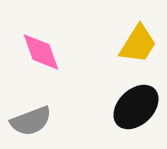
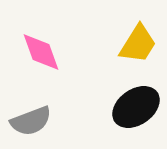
black ellipse: rotated 9 degrees clockwise
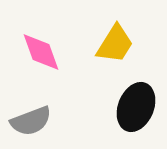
yellow trapezoid: moved 23 px left
black ellipse: rotated 33 degrees counterclockwise
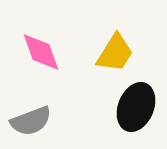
yellow trapezoid: moved 9 px down
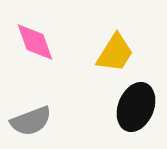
pink diamond: moved 6 px left, 10 px up
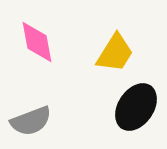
pink diamond: moved 2 px right; rotated 9 degrees clockwise
black ellipse: rotated 12 degrees clockwise
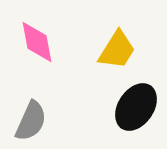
yellow trapezoid: moved 2 px right, 3 px up
gray semicircle: rotated 45 degrees counterclockwise
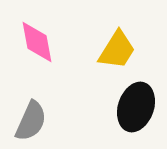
black ellipse: rotated 15 degrees counterclockwise
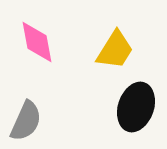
yellow trapezoid: moved 2 px left
gray semicircle: moved 5 px left
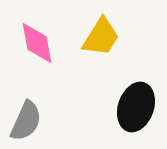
pink diamond: moved 1 px down
yellow trapezoid: moved 14 px left, 13 px up
